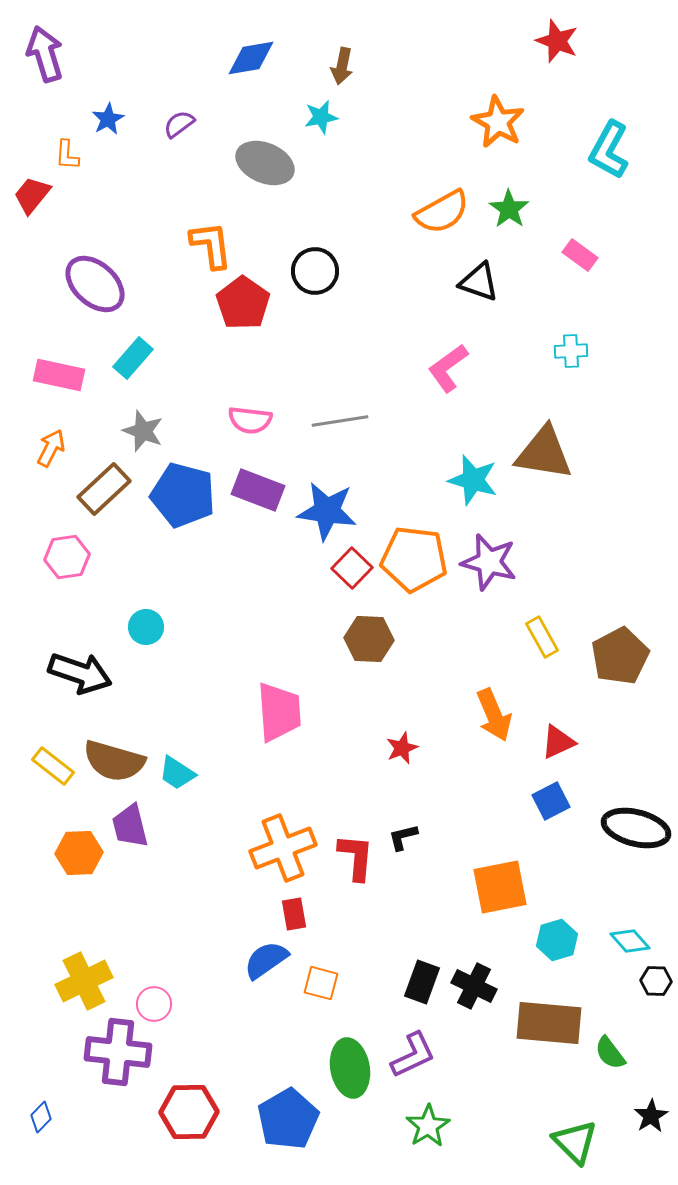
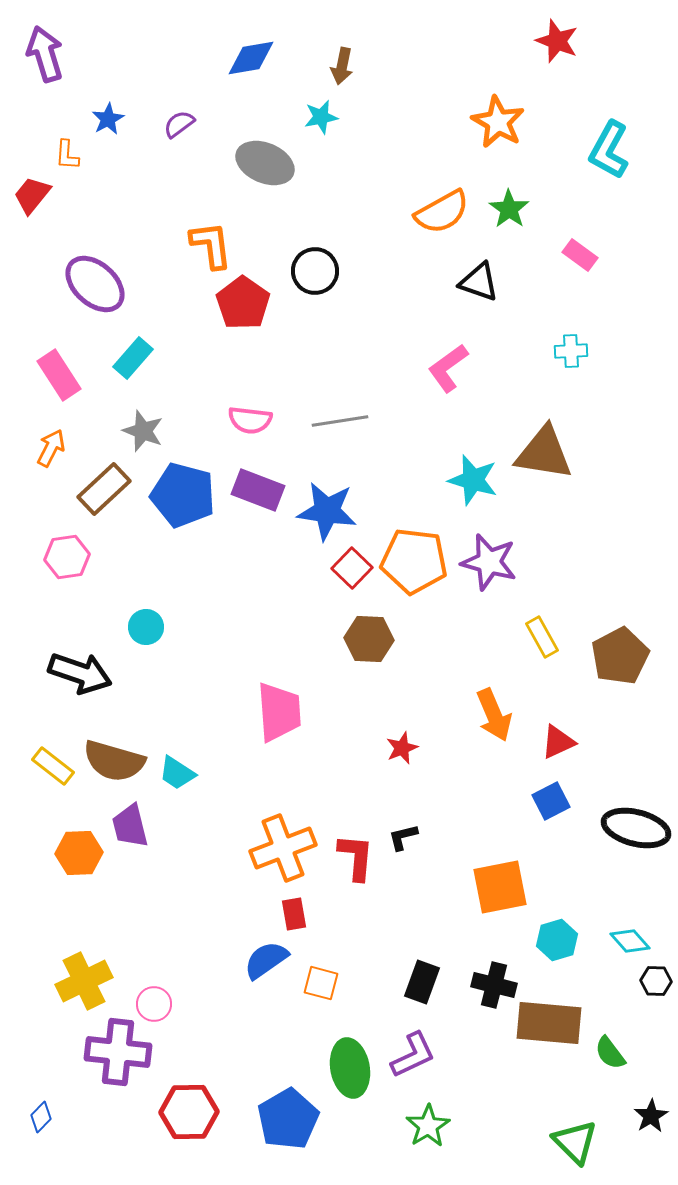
pink rectangle at (59, 375): rotated 45 degrees clockwise
orange pentagon at (414, 559): moved 2 px down
black cross at (474, 986): moved 20 px right, 1 px up; rotated 12 degrees counterclockwise
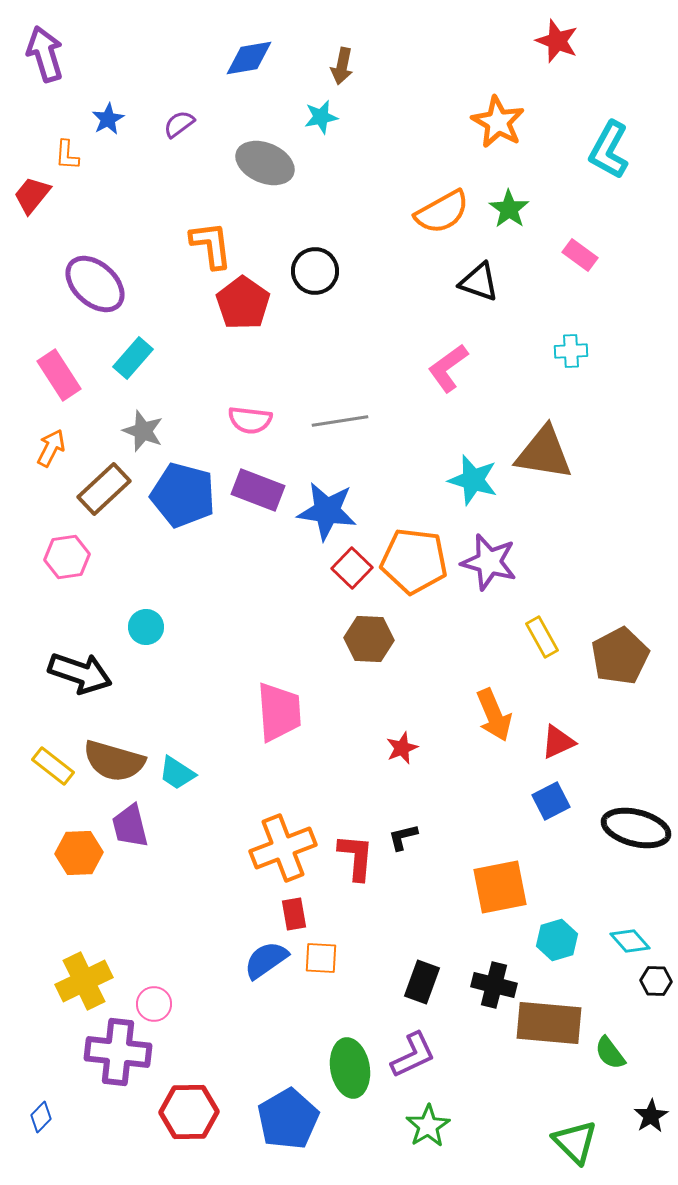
blue diamond at (251, 58): moved 2 px left
orange square at (321, 983): moved 25 px up; rotated 12 degrees counterclockwise
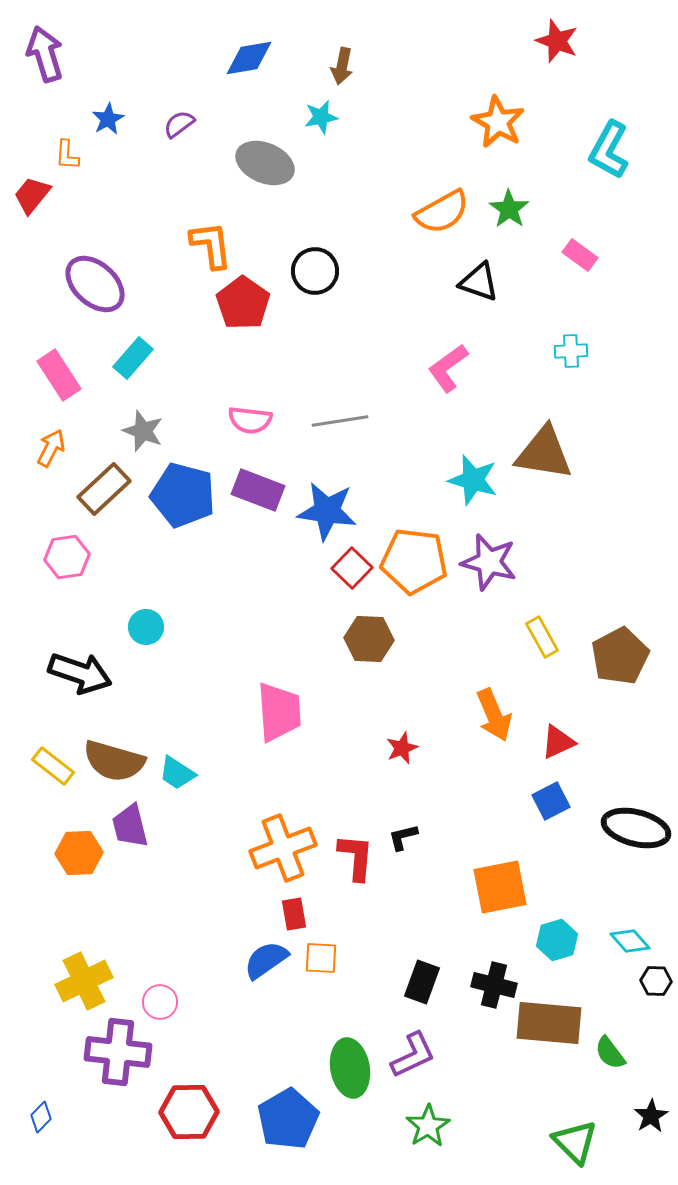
pink circle at (154, 1004): moved 6 px right, 2 px up
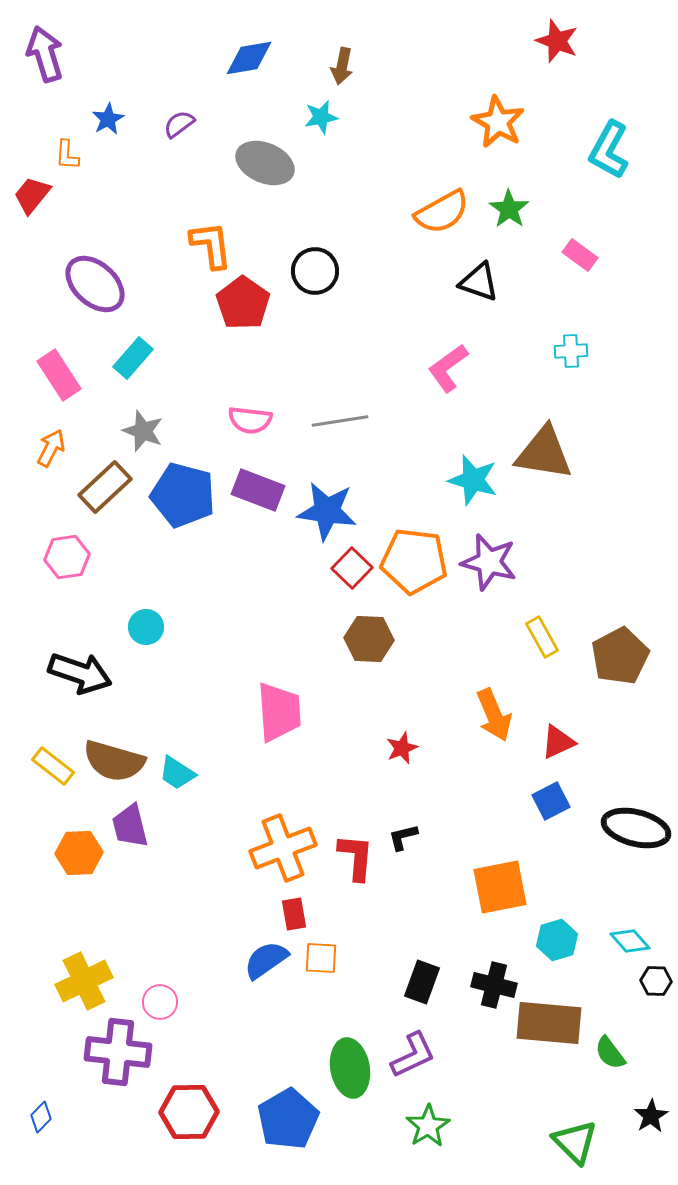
brown rectangle at (104, 489): moved 1 px right, 2 px up
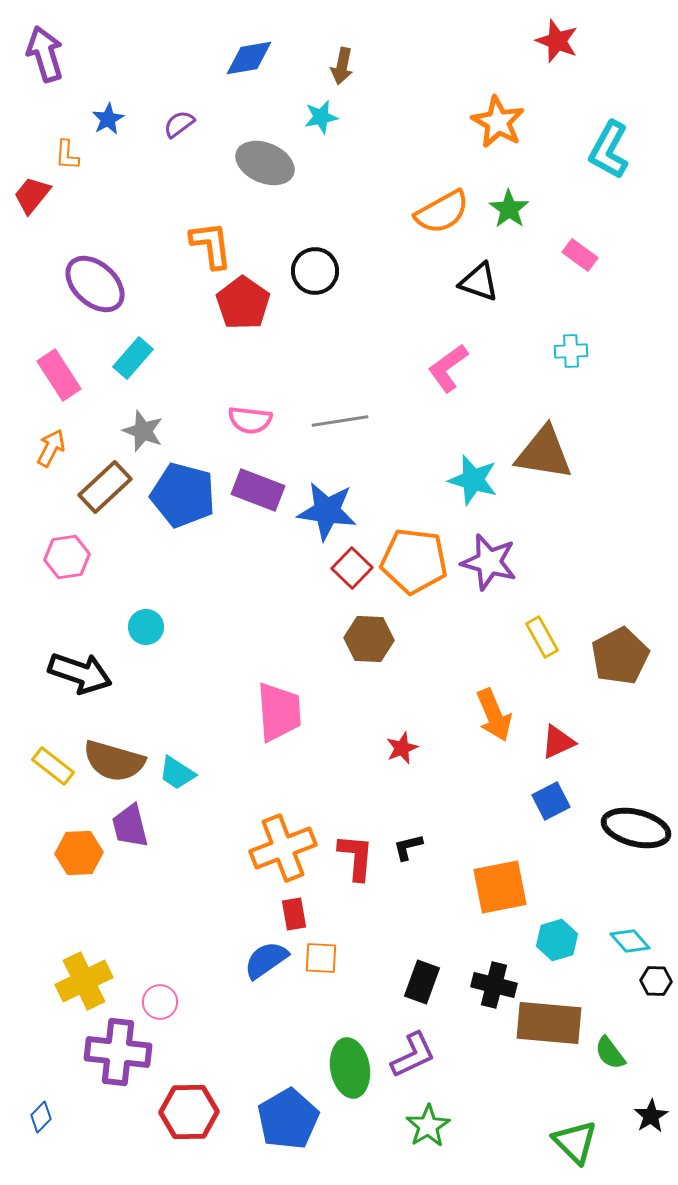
black L-shape at (403, 837): moved 5 px right, 10 px down
